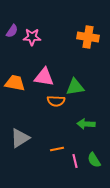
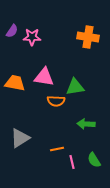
pink line: moved 3 px left, 1 px down
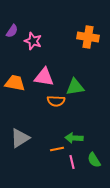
pink star: moved 1 px right, 4 px down; rotated 18 degrees clockwise
green arrow: moved 12 px left, 14 px down
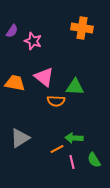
orange cross: moved 6 px left, 9 px up
pink triangle: rotated 30 degrees clockwise
green triangle: rotated 12 degrees clockwise
orange line: rotated 16 degrees counterclockwise
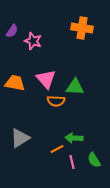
pink triangle: moved 2 px right, 2 px down; rotated 10 degrees clockwise
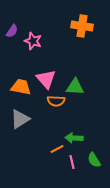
orange cross: moved 2 px up
orange trapezoid: moved 6 px right, 4 px down
gray triangle: moved 19 px up
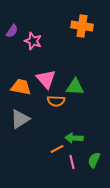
green semicircle: rotated 56 degrees clockwise
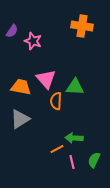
orange semicircle: rotated 90 degrees clockwise
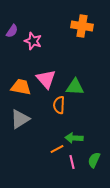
orange semicircle: moved 3 px right, 4 px down
